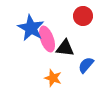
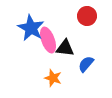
red circle: moved 4 px right
pink ellipse: moved 1 px right, 1 px down
blue semicircle: moved 1 px up
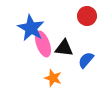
pink ellipse: moved 5 px left, 4 px down
black triangle: moved 1 px left
blue semicircle: moved 4 px up
